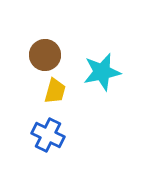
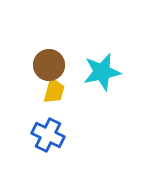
brown circle: moved 4 px right, 10 px down
yellow trapezoid: moved 1 px left
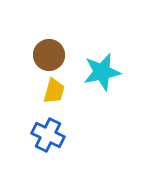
brown circle: moved 10 px up
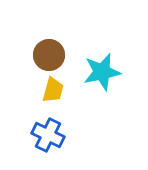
yellow trapezoid: moved 1 px left, 1 px up
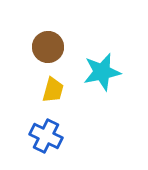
brown circle: moved 1 px left, 8 px up
blue cross: moved 2 px left, 1 px down
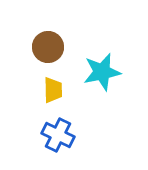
yellow trapezoid: rotated 16 degrees counterclockwise
blue cross: moved 12 px right, 1 px up
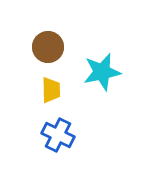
yellow trapezoid: moved 2 px left
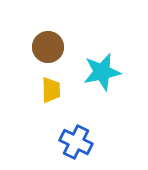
blue cross: moved 18 px right, 7 px down
